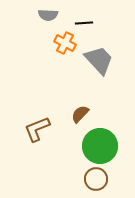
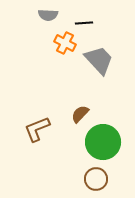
green circle: moved 3 px right, 4 px up
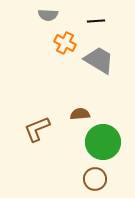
black line: moved 12 px right, 2 px up
gray trapezoid: rotated 16 degrees counterclockwise
brown semicircle: rotated 42 degrees clockwise
brown circle: moved 1 px left
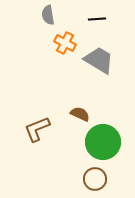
gray semicircle: rotated 78 degrees clockwise
black line: moved 1 px right, 2 px up
brown semicircle: rotated 30 degrees clockwise
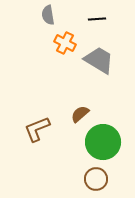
brown semicircle: rotated 66 degrees counterclockwise
brown circle: moved 1 px right
